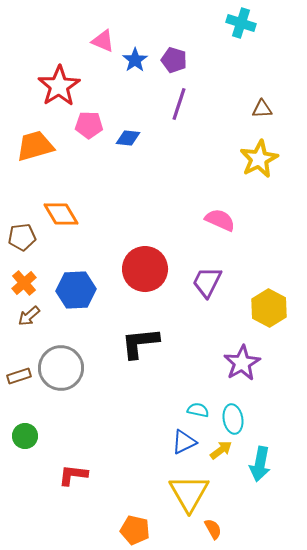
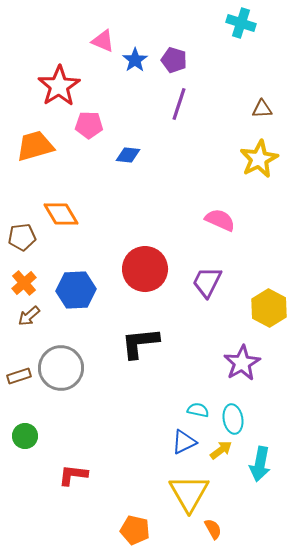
blue diamond: moved 17 px down
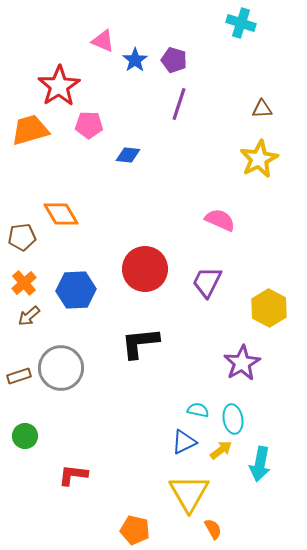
orange trapezoid: moved 5 px left, 16 px up
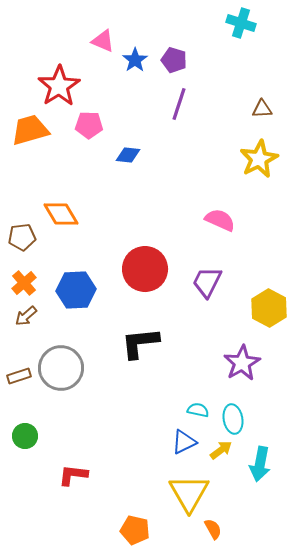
brown arrow: moved 3 px left
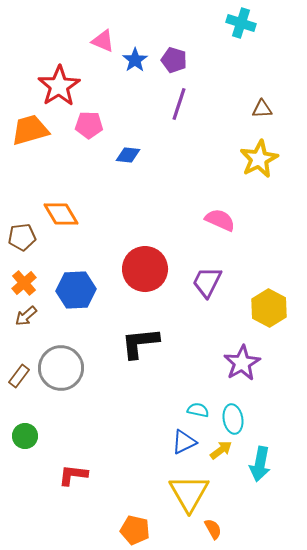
brown rectangle: rotated 35 degrees counterclockwise
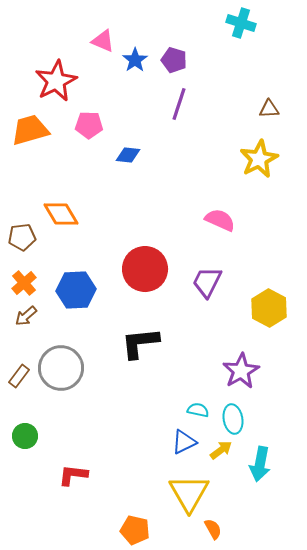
red star: moved 3 px left, 5 px up; rotated 6 degrees clockwise
brown triangle: moved 7 px right
purple star: moved 1 px left, 8 px down
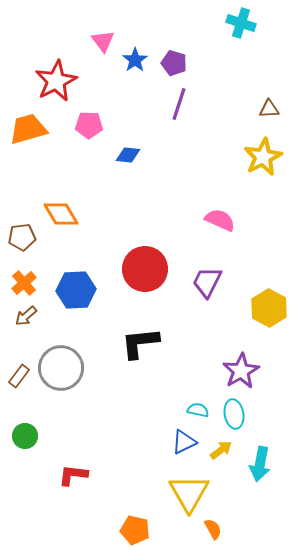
pink triangle: rotated 30 degrees clockwise
purple pentagon: moved 3 px down
orange trapezoid: moved 2 px left, 1 px up
yellow star: moved 4 px right, 2 px up
cyan ellipse: moved 1 px right, 5 px up
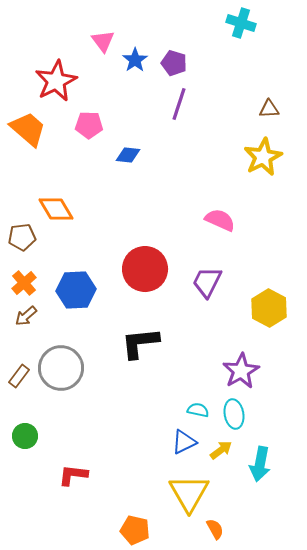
orange trapezoid: rotated 57 degrees clockwise
orange diamond: moved 5 px left, 5 px up
orange semicircle: moved 2 px right
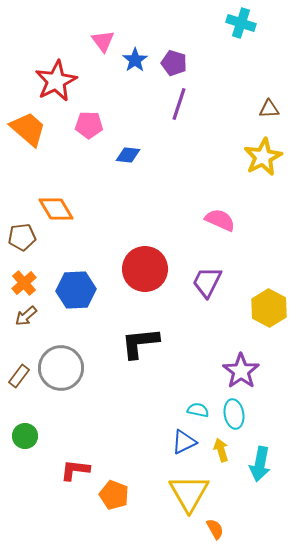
purple star: rotated 6 degrees counterclockwise
yellow arrow: rotated 70 degrees counterclockwise
red L-shape: moved 2 px right, 5 px up
orange pentagon: moved 21 px left, 35 px up; rotated 8 degrees clockwise
